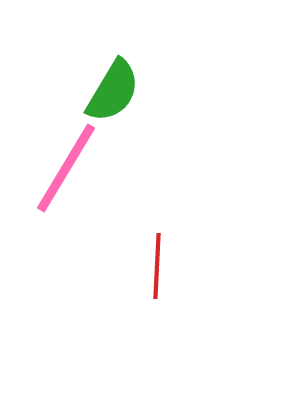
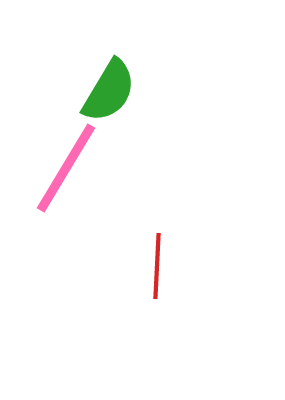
green semicircle: moved 4 px left
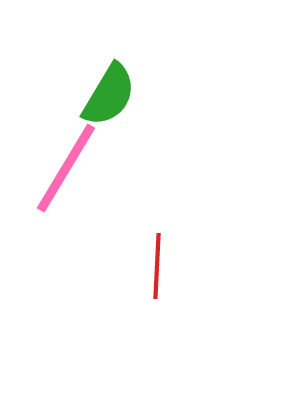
green semicircle: moved 4 px down
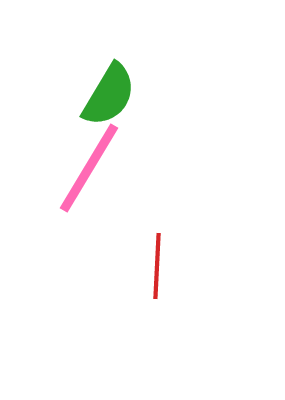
pink line: moved 23 px right
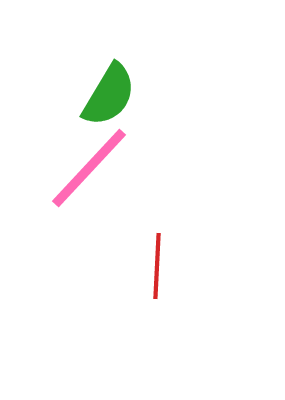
pink line: rotated 12 degrees clockwise
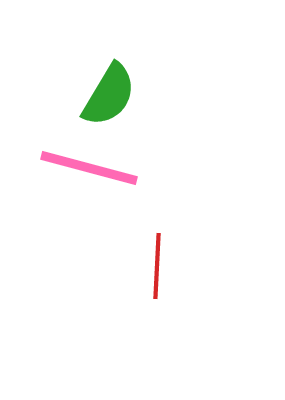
pink line: rotated 62 degrees clockwise
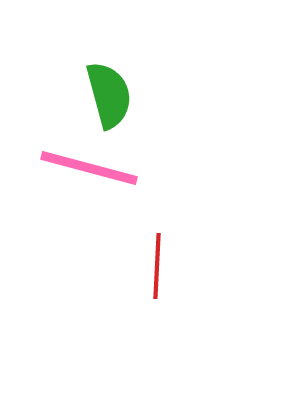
green semicircle: rotated 46 degrees counterclockwise
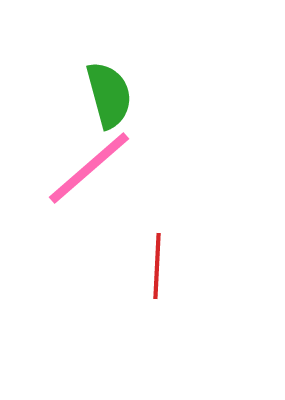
pink line: rotated 56 degrees counterclockwise
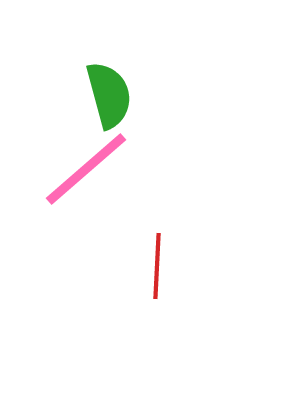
pink line: moved 3 px left, 1 px down
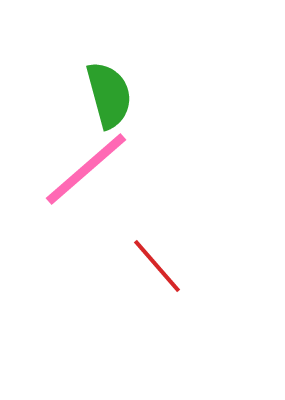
red line: rotated 44 degrees counterclockwise
